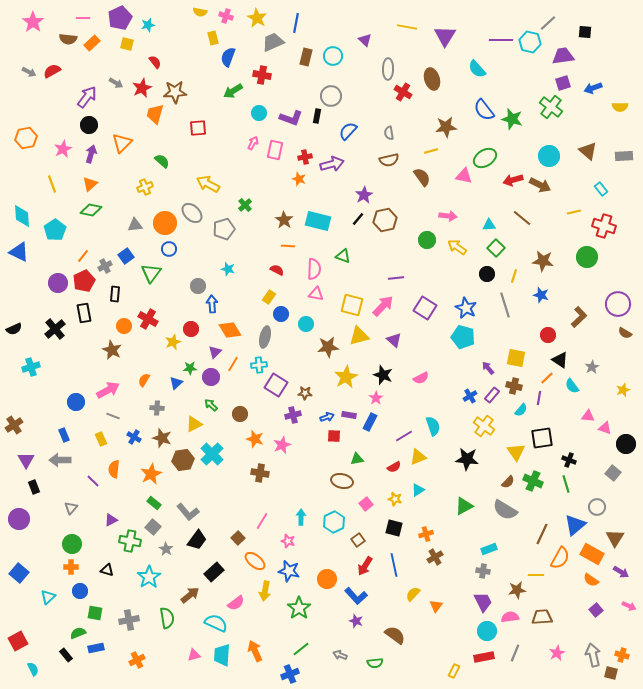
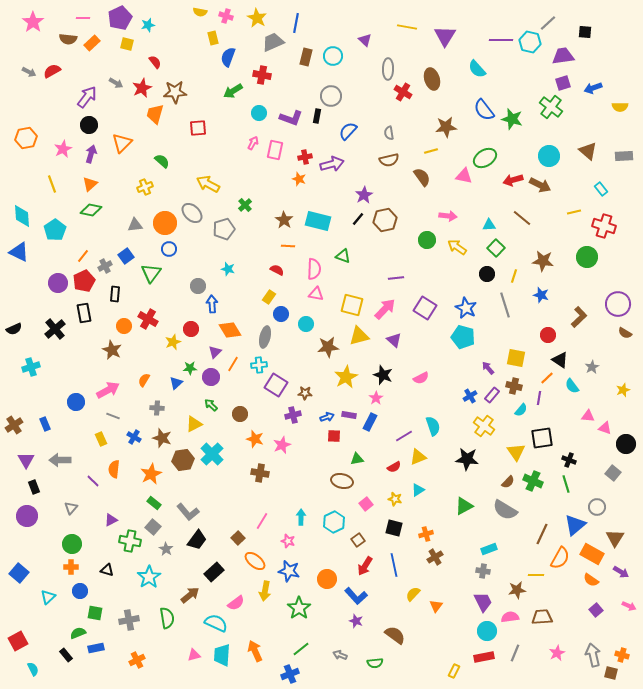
pink arrow at (383, 306): moved 2 px right, 3 px down
blue rectangle at (64, 435): moved 19 px left, 11 px up
purple circle at (19, 519): moved 8 px right, 3 px up
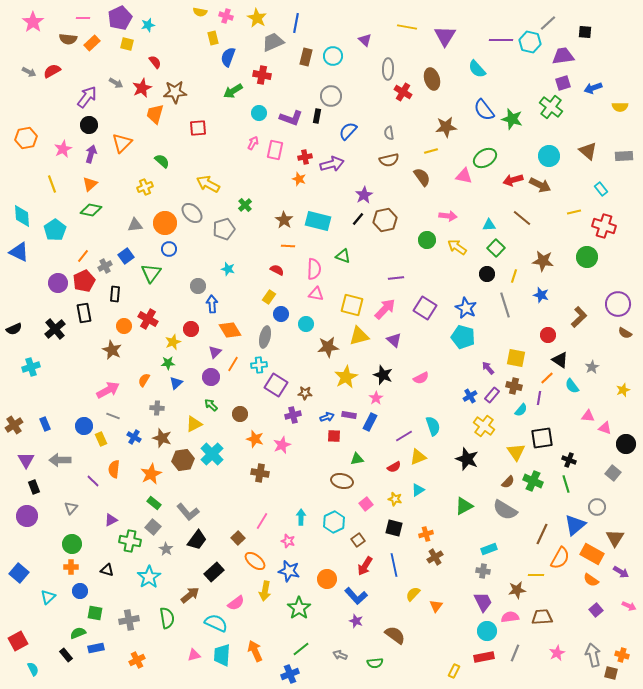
green star at (190, 368): moved 22 px left, 5 px up
blue circle at (76, 402): moved 8 px right, 24 px down
black star at (467, 459): rotated 15 degrees clockwise
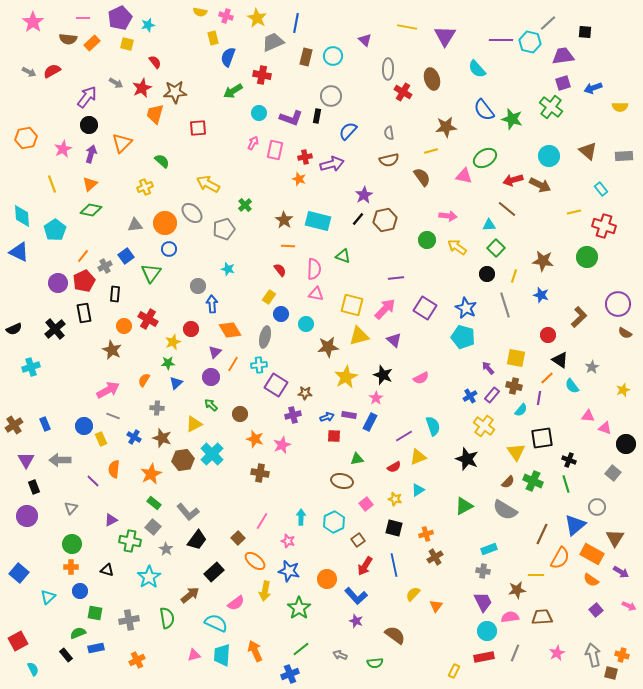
brown line at (522, 218): moved 15 px left, 9 px up
red semicircle at (277, 270): moved 3 px right; rotated 24 degrees clockwise
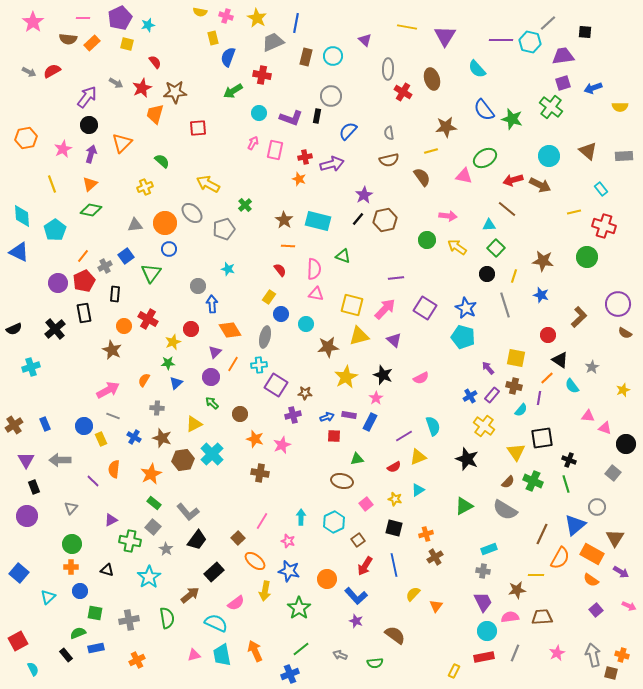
green arrow at (211, 405): moved 1 px right, 2 px up
cyan trapezoid at (222, 655): rotated 15 degrees counterclockwise
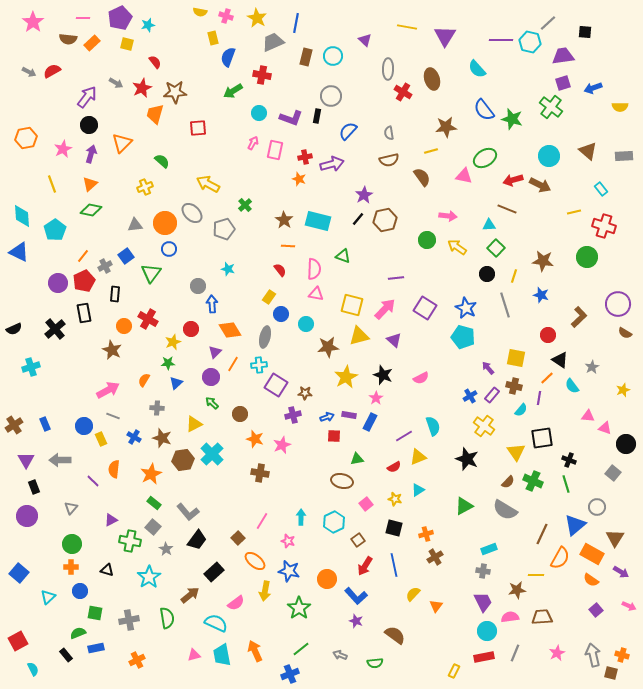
brown line at (507, 209): rotated 18 degrees counterclockwise
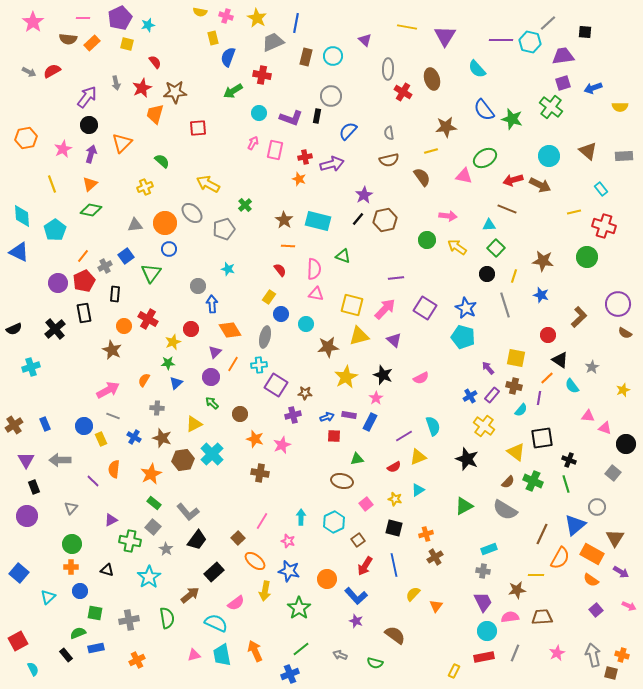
gray arrow at (116, 83): rotated 48 degrees clockwise
yellow triangle at (516, 452): rotated 18 degrees counterclockwise
green semicircle at (375, 663): rotated 21 degrees clockwise
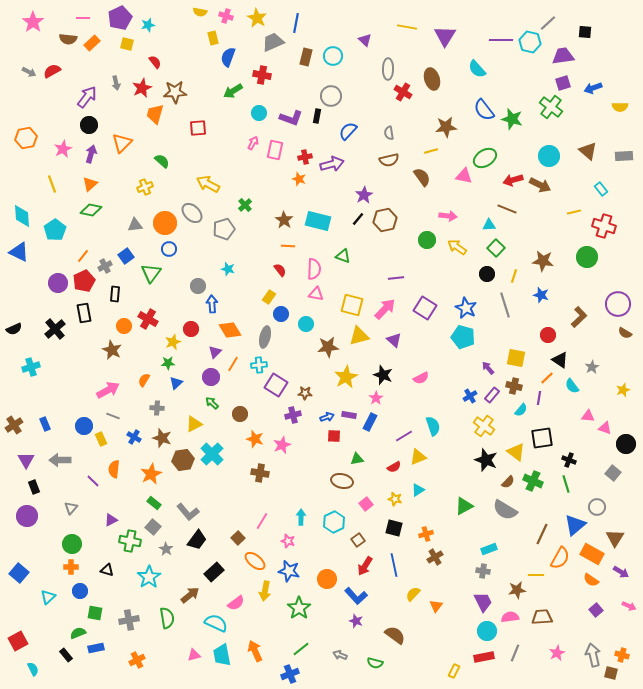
black star at (467, 459): moved 19 px right, 1 px down
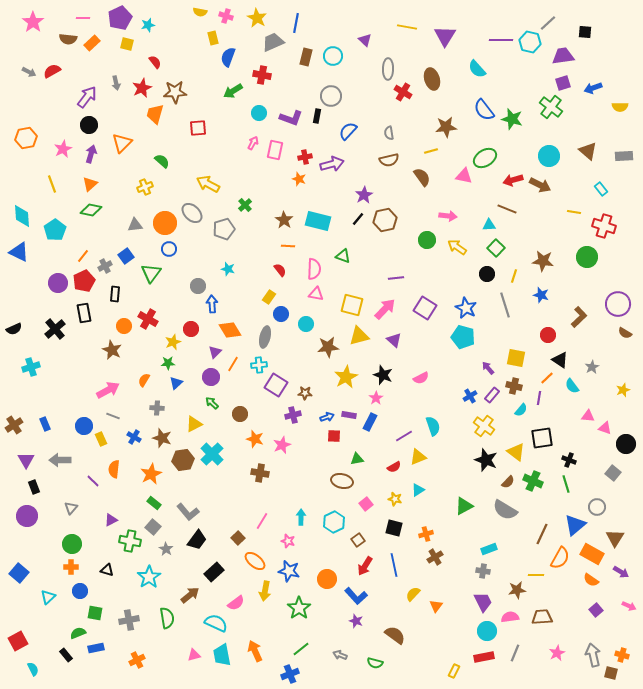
yellow line at (574, 212): rotated 24 degrees clockwise
